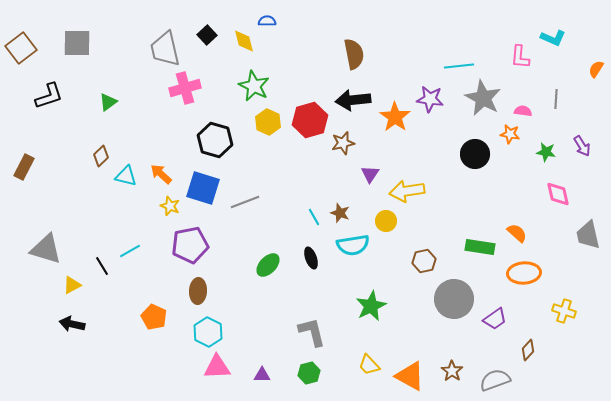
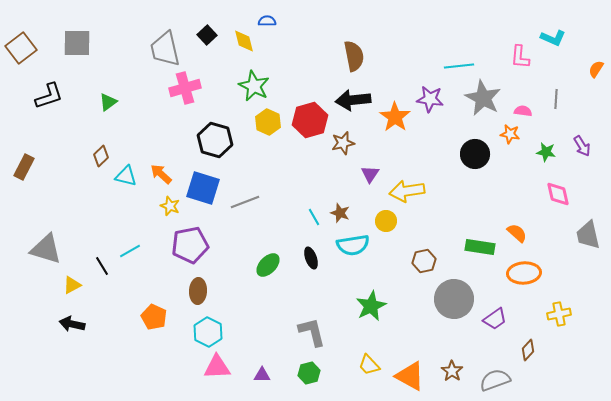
brown semicircle at (354, 54): moved 2 px down
yellow cross at (564, 311): moved 5 px left, 3 px down; rotated 30 degrees counterclockwise
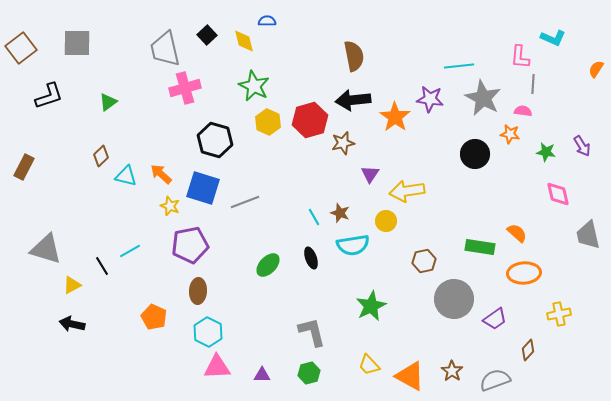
gray line at (556, 99): moved 23 px left, 15 px up
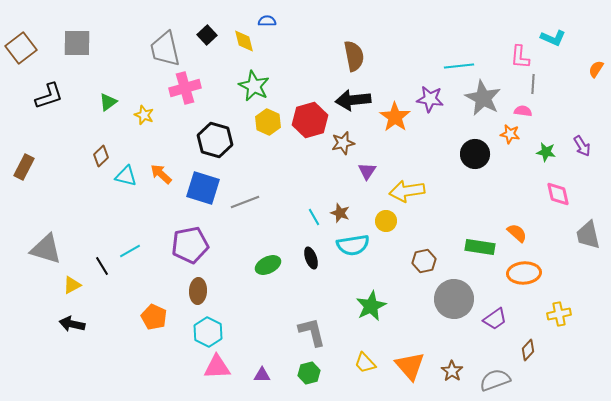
purple triangle at (370, 174): moved 3 px left, 3 px up
yellow star at (170, 206): moved 26 px left, 91 px up
green ellipse at (268, 265): rotated 20 degrees clockwise
yellow trapezoid at (369, 365): moved 4 px left, 2 px up
orange triangle at (410, 376): moved 10 px up; rotated 20 degrees clockwise
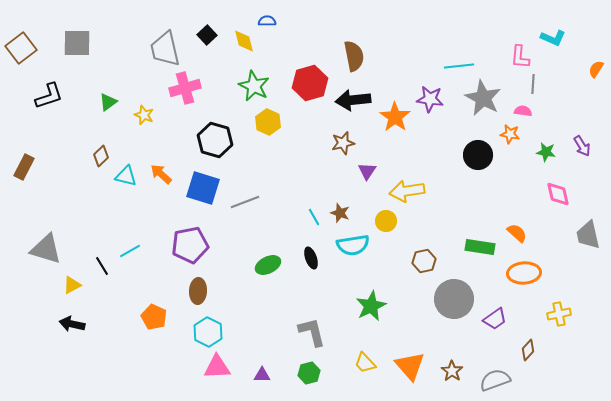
red hexagon at (310, 120): moved 37 px up
black circle at (475, 154): moved 3 px right, 1 px down
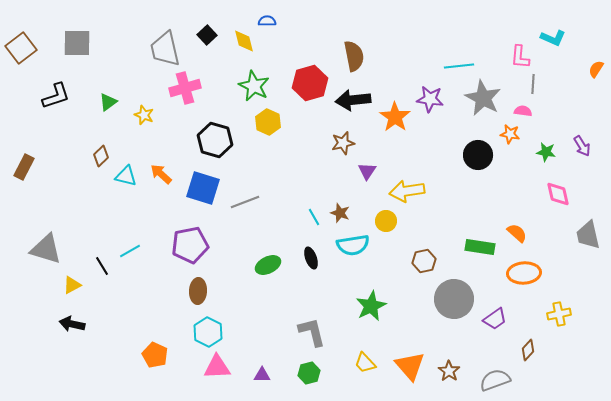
black L-shape at (49, 96): moved 7 px right
orange pentagon at (154, 317): moved 1 px right, 38 px down
brown star at (452, 371): moved 3 px left
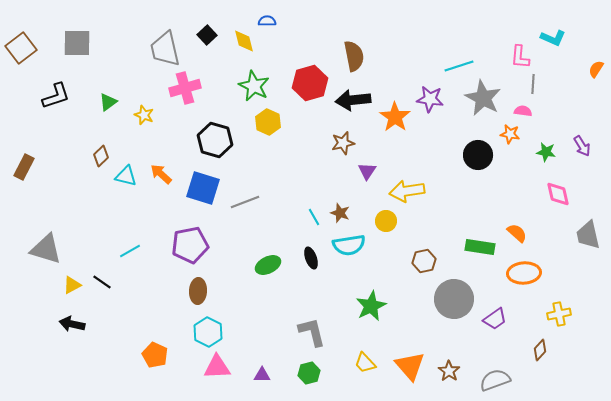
cyan line at (459, 66): rotated 12 degrees counterclockwise
cyan semicircle at (353, 245): moved 4 px left
black line at (102, 266): moved 16 px down; rotated 24 degrees counterclockwise
brown diamond at (528, 350): moved 12 px right
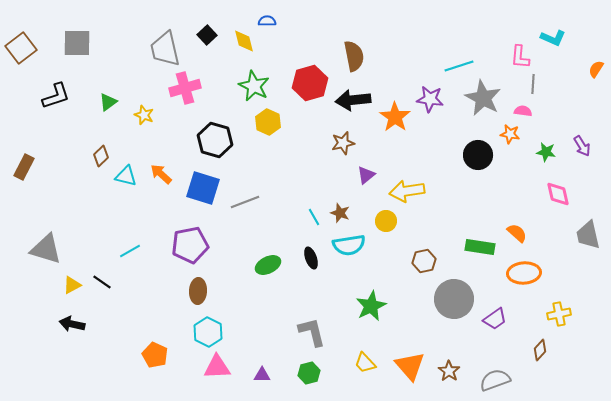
purple triangle at (367, 171): moved 1 px left, 4 px down; rotated 18 degrees clockwise
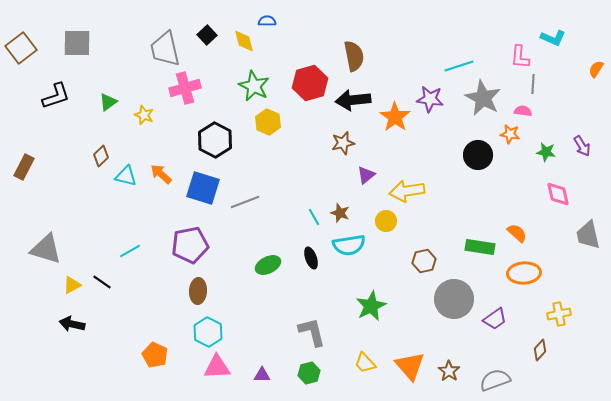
black hexagon at (215, 140): rotated 12 degrees clockwise
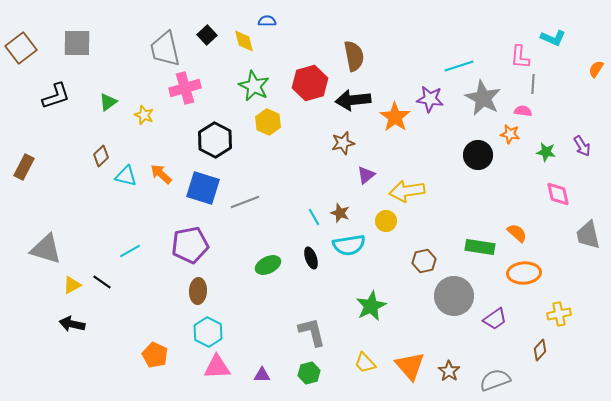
gray circle at (454, 299): moved 3 px up
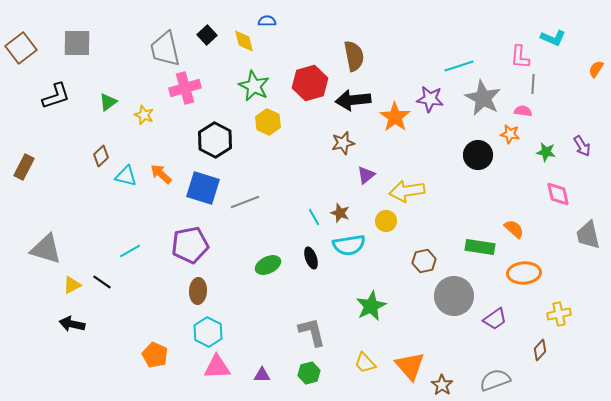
orange semicircle at (517, 233): moved 3 px left, 4 px up
brown star at (449, 371): moved 7 px left, 14 px down
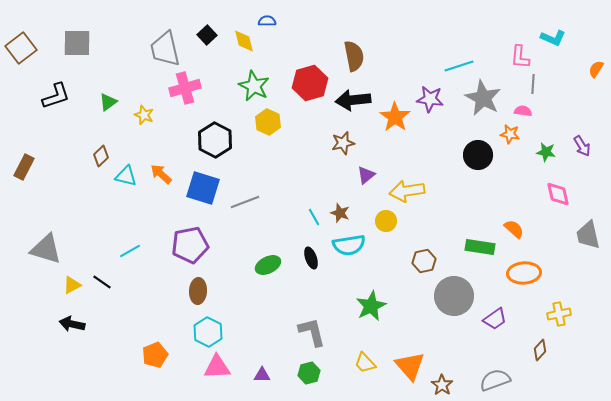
orange pentagon at (155, 355): rotated 25 degrees clockwise
